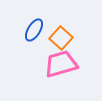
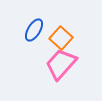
pink trapezoid: rotated 32 degrees counterclockwise
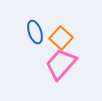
blue ellipse: moved 1 px right, 2 px down; rotated 50 degrees counterclockwise
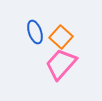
orange square: moved 1 px up
